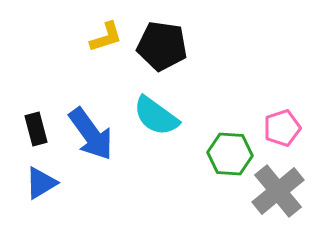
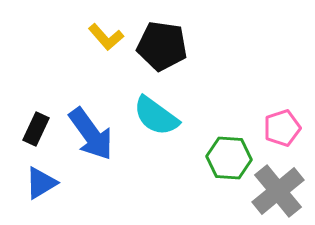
yellow L-shape: rotated 66 degrees clockwise
black rectangle: rotated 40 degrees clockwise
green hexagon: moved 1 px left, 4 px down
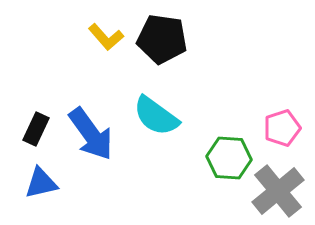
black pentagon: moved 7 px up
blue triangle: rotated 18 degrees clockwise
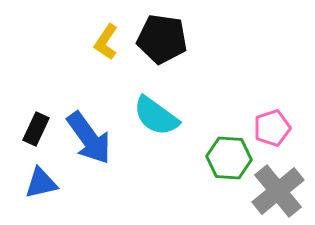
yellow L-shape: moved 5 px down; rotated 75 degrees clockwise
pink pentagon: moved 10 px left
blue arrow: moved 2 px left, 4 px down
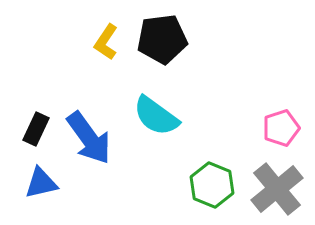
black pentagon: rotated 15 degrees counterclockwise
pink pentagon: moved 9 px right
green hexagon: moved 17 px left, 27 px down; rotated 18 degrees clockwise
gray cross: moved 1 px left, 2 px up
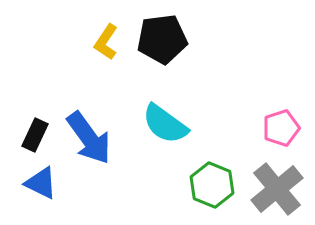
cyan semicircle: moved 9 px right, 8 px down
black rectangle: moved 1 px left, 6 px down
blue triangle: rotated 39 degrees clockwise
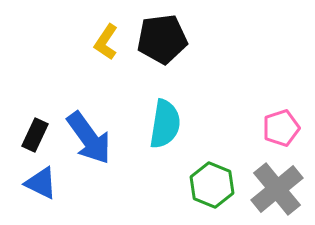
cyan semicircle: rotated 117 degrees counterclockwise
